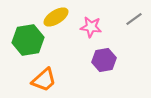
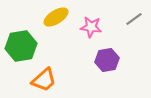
green hexagon: moved 7 px left, 6 px down
purple hexagon: moved 3 px right
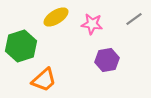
pink star: moved 1 px right, 3 px up
green hexagon: rotated 8 degrees counterclockwise
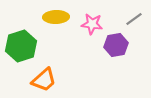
yellow ellipse: rotated 30 degrees clockwise
purple hexagon: moved 9 px right, 15 px up
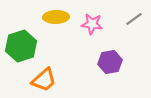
purple hexagon: moved 6 px left, 17 px down
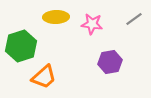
orange trapezoid: moved 3 px up
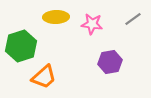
gray line: moved 1 px left
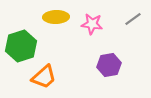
purple hexagon: moved 1 px left, 3 px down
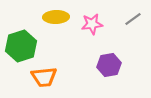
pink star: rotated 15 degrees counterclockwise
orange trapezoid: rotated 36 degrees clockwise
